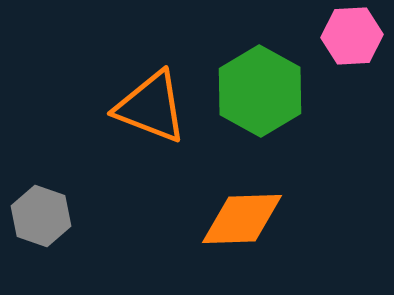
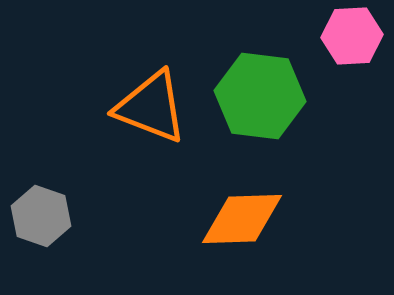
green hexagon: moved 5 px down; rotated 22 degrees counterclockwise
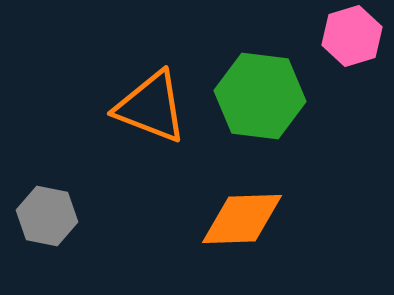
pink hexagon: rotated 14 degrees counterclockwise
gray hexagon: moved 6 px right; rotated 8 degrees counterclockwise
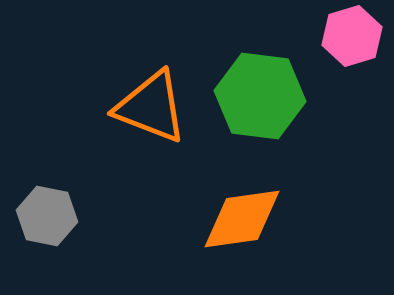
orange diamond: rotated 6 degrees counterclockwise
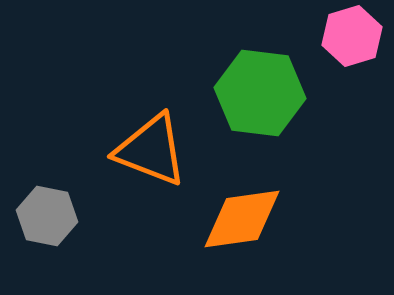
green hexagon: moved 3 px up
orange triangle: moved 43 px down
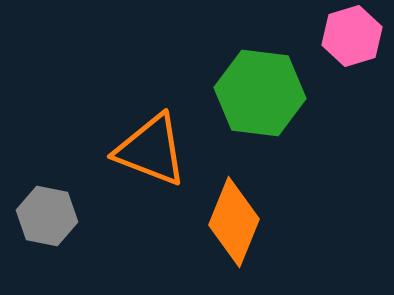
orange diamond: moved 8 px left, 3 px down; rotated 60 degrees counterclockwise
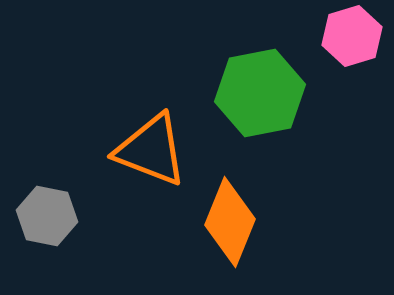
green hexagon: rotated 18 degrees counterclockwise
orange diamond: moved 4 px left
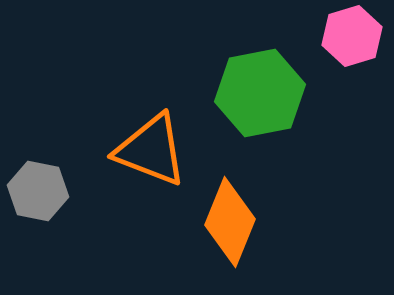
gray hexagon: moved 9 px left, 25 px up
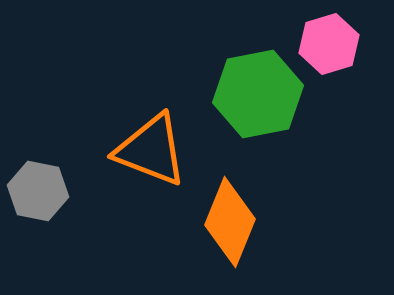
pink hexagon: moved 23 px left, 8 px down
green hexagon: moved 2 px left, 1 px down
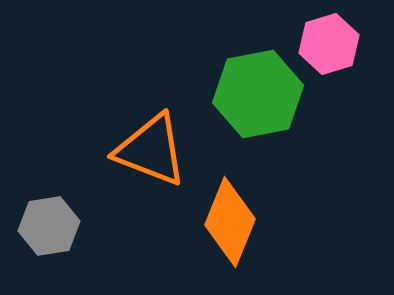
gray hexagon: moved 11 px right, 35 px down; rotated 20 degrees counterclockwise
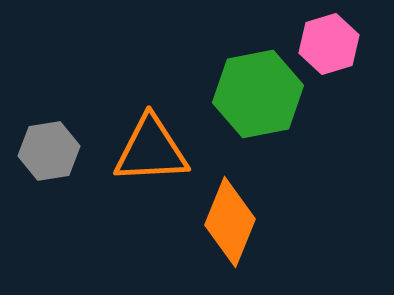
orange triangle: rotated 24 degrees counterclockwise
gray hexagon: moved 75 px up
